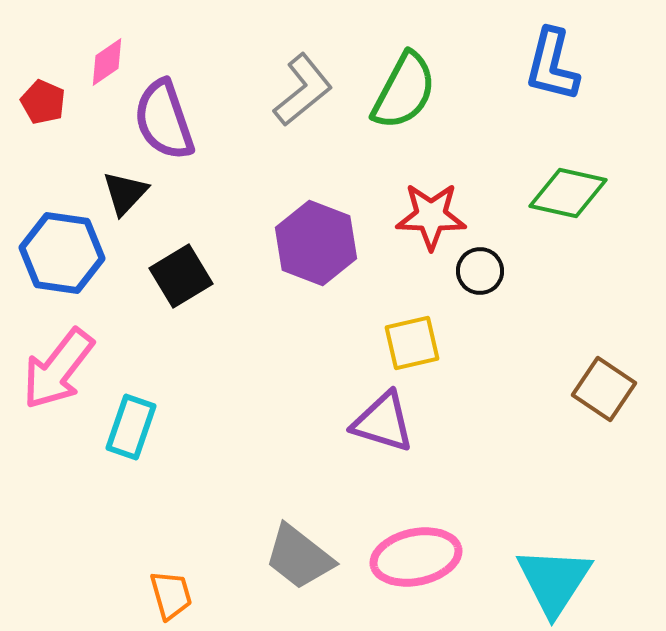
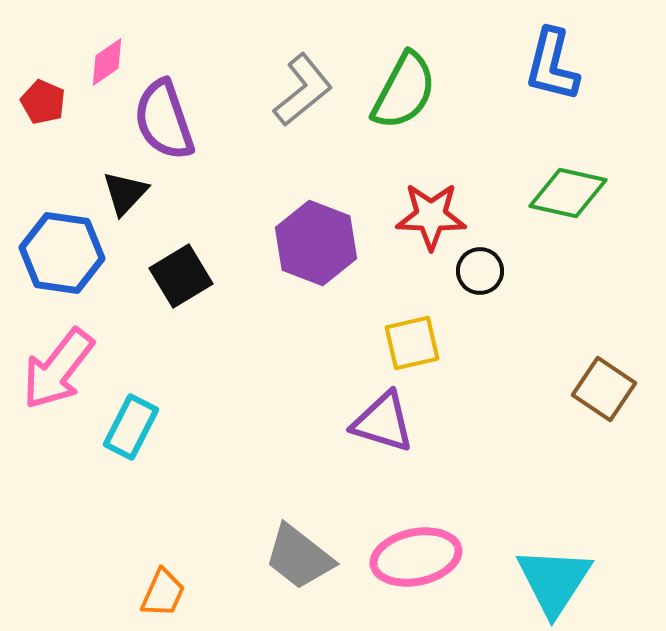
cyan rectangle: rotated 8 degrees clockwise
orange trapezoid: moved 8 px left, 2 px up; rotated 40 degrees clockwise
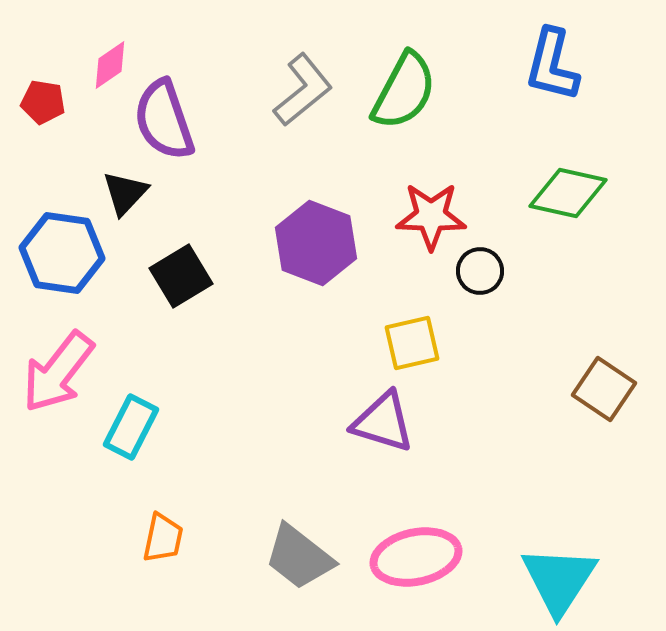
pink diamond: moved 3 px right, 3 px down
red pentagon: rotated 15 degrees counterclockwise
pink arrow: moved 3 px down
cyan triangle: moved 5 px right, 1 px up
orange trapezoid: moved 55 px up; rotated 12 degrees counterclockwise
